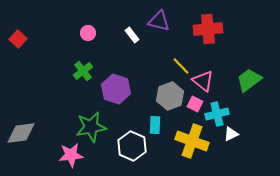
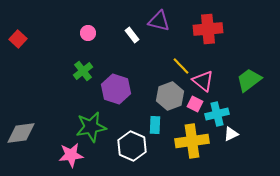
yellow cross: rotated 28 degrees counterclockwise
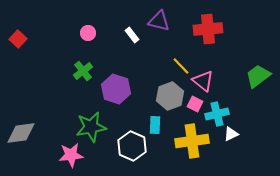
green trapezoid: moved 9 px right, 4 px up
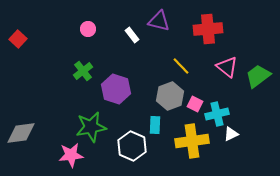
pink circle: moved 4 px up
pink triangle: moved 24 px right, 14 px up
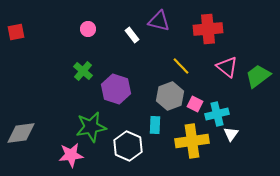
red square: moved 2 px left, 7 px up; rotated 36 degrees clockwise
green cross: rotated 12 degrees counterclockwise
white triangle: rotated 28 degrees counterclockwise
white hexagon: moved 4 px left
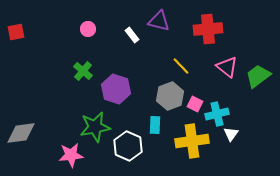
green star: moved 4 px right
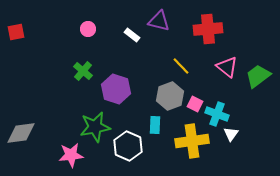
white rectangle: rotated 14 degrees counterclockwise
cyan cross: rotated 35 degrees clockwise
